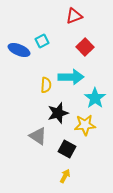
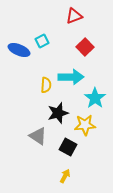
black square: moved 1 px right, 2 px up
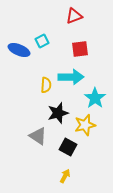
red square: moved 5 px left, 2 px down; rotated 36 degrees clockwise
yellow star: rotated 10 degrees counterclockwise
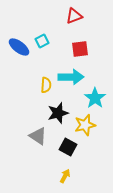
blue ellipse: moved 3 px up; rotated 15 degrees clockwise
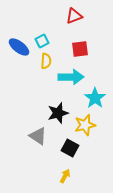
yellow semicircle: moved 24 px up
black square: moved 2 px right, 1 px down
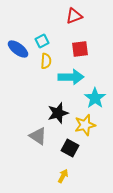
blue ellipse: moved 1 px left, 2 px down
yellow arrow: moved 2 px left
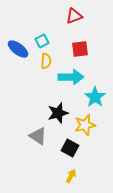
cyan star: moved 1 px up
yellow arrow: moved 8 px right
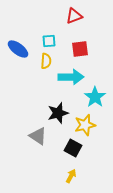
cyan square: moved 7 px right; rotated 24 degrees clockwise
black square: moved 3 px right
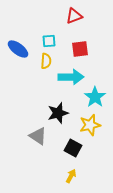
yellow star: moved 5 px right
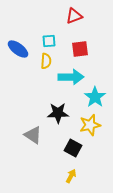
black star: rotated 15 degrees clockwise
gray triangle: moved 5 px left, 1 px up
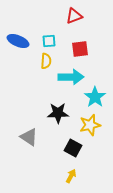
blue ellipse: moved 8 px up; rotated 15 degrees counterclockwise
gray triangle: moved 4 px left, 2 px down
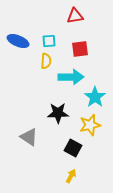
red triangle: moved 1 px right; rotated 12 degrees clockwise
